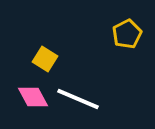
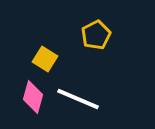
yellow pentagon: moved 31 px left, 1 px down
pink diamond: rotated 44 degrees clockwise
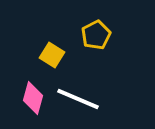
yellow square: moved 7 px right, 4 px up
pink diamond: moved 1 px down
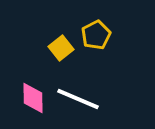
yellow square: moved 9 px right, 7 px up; rotated 20 degrees clockwise
pink diamond: rotated 16 degrees counterclockwise
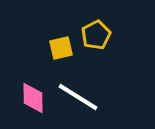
yellow square: rotated 25 degrees clockwise
white line: moved 2 px up; rotated 9 degrees clockwise
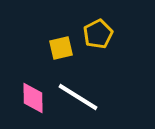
yellow pentagon: moved 2 px right, 1 px up
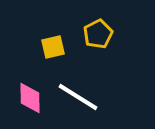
yellow square: moved 8 px left, 1 px up
pink diamond: moved 3 px left
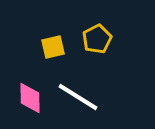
yellow pentagon: moved 1 px left, 5 px down
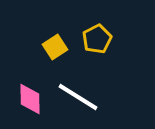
yellow square: moved 2 px right; rotated 20 degrees counterclockwise
pink diamond: moved 1 px down
